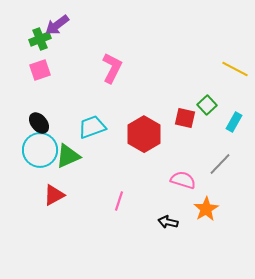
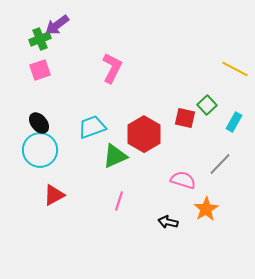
green triangle: moved 47 px right
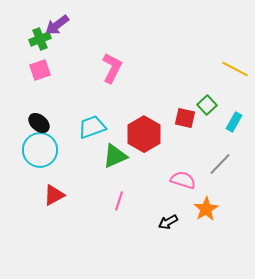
black ellipse: rotated 10 degrees counterclockwise
black arrow: rotated 42 degrees counterclockwise
